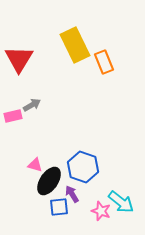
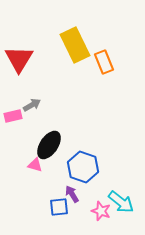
black ellipse: moved 36 px up
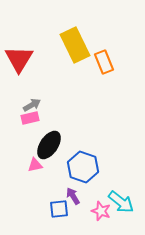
pink rectangle: moved 17 px right, 2 px down
pink triangle: rotated 28 degrees counterclockwise
purple arrow: moved 1 px right, 2 px down
blue square: moved 2 px down
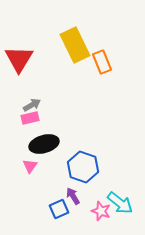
orange rectangle: moved 2 px left
black ellipse: moved 5 px left, 1 px up; rotated 40 degrees clockwise
pink triangle: moved 5 px left, 1 px down; rotated 42 degrees counterclockwise
cyan arrow: moved 1 px left, 1 px down
blue square: rotated 18 degrees counterclockwise
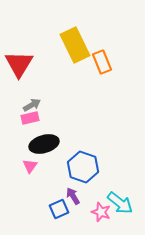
red triangle: moved 5 px down
pink star: moved 1 px down
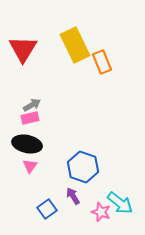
red triangle: moved 4 px right, 15 px up
black ellipse: moved 17 px left; rotated 28 degrees clockwise
blue square: moved 12 px left; rotated 12 degrees counterclockwise
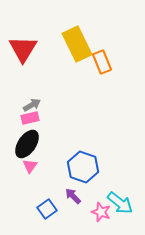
yellow rectangle: moved 2 px right, 1 px up
black ellipse: rotated 68 degrees counterclockwise
purple arrow: rotated 12 degrees counterclockwise
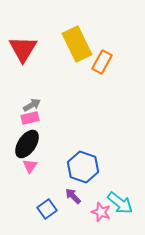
orange rectangle: rotated 50 degrees clockwise
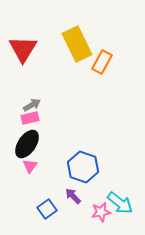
pink star: rotated 30 degrees counterclockwise
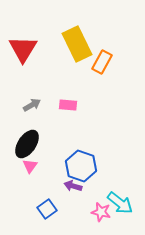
pink rectangle: moved 38 px right, 13 px up; rotated 18 degrees clockwise
blue hexagon: moved 2 px left, 1 px up
purple arrow: moved 10 px up; rotated 30 degrees counterclockwise
pink star: rotated 24 degrees clockwise
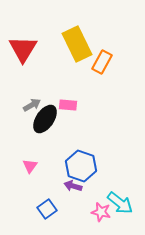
black ellipse: moved 18 px right, 25 px up
